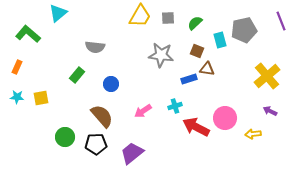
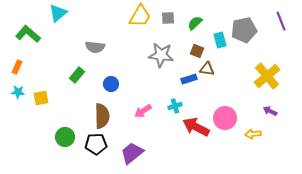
cyan star: moved 1 px right, 5 px up
brown semicircle: rotated 40 degrees clockwise
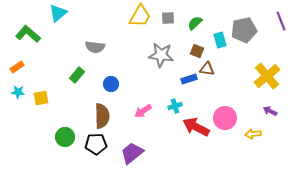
orange rectangle: rotated 32 degrees clockwise
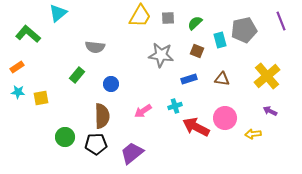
brown triangle: moved 15 px right, 10 px down
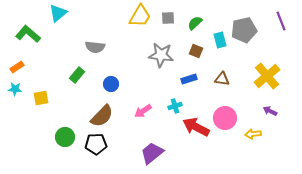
brown square: moved 1 px left
cyan star: moved 3 px left, 3 px up
brown semicircle: rotated 45 degrees clockwise
purple trapezoid: moved 20 px right
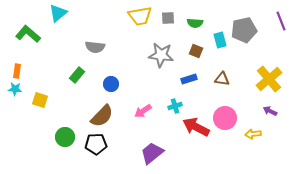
yellow trapezoid: rotated 50 degrees clockwise
green semicircle: rotated 133 degrees counterclockwise
orange rectangle: moved 4 px down; rotated 48 degrees counterclockwise
yellow cross: moved 2 px right, 3 px down
yellow square: moved 1 px left, 2 px down; rotated 28 degrees clockwise
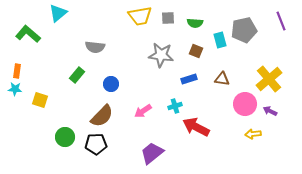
pink circle: moved 20 px right, 14 px up
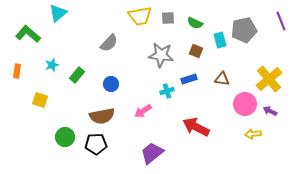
green semicircle: rotated 21 degrees clockwise
gray semicircle: moved 14 px right, 4 px up; rotated 54 degrees counterclockwise
cyan star: moved 37 px right, 24 px up; rotated 24 degrees counterclockwise
cyan cross: moved 8 px left, 15 px up
brown semicircle: rotated 35 degrees clockwise
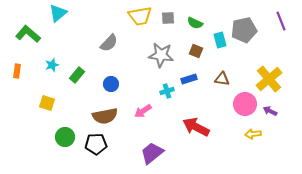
yellow square: moved 7 px right, 3 px down
brown semicircle: moved 3 px right
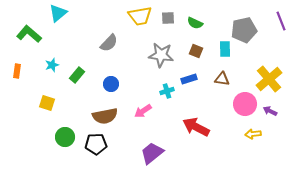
green L-shape: moved 1 px right
cyan rectangle: moved 5 px right, 9 px down; rotated 14 degrees clockwise
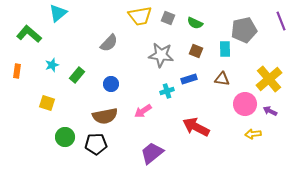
gray square: rotated 24 degrees clockwise
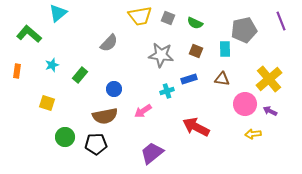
green rectangle: moved 3 px right
blue circle: moved 3 px right, 5 px down
